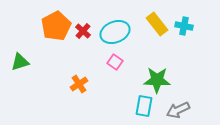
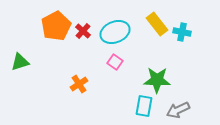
cyan cross: moved 2 px left, 6 px down
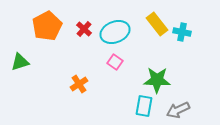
orange pentagon: moved 9 px left
red cross: moved 1 px right, 2 px up
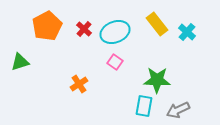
cyan cross: moved 5 px right; rotated 30 degrees clockwise
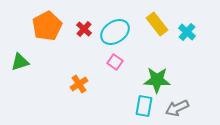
cyan ellipse: rotated 12 degrees counterclockwise
gray arrow: moved 1 px left, 2 px up
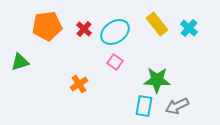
orange pentagon: rotated 20 degrees clockwise
cyan cross: moved 2 px right, 4 px up
gray arrow: moved 2 px up
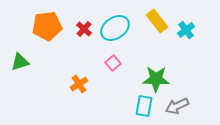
yellow rectangle: moved 3 px up
cyan cross: moved 3 px left, 2 px down; rotated 12 degrees clockwise
cyan ellipse: moved 4 px up
pink square: moved 2 px left, 1 px down; rotated 14 degrees clockwise
green star: moved 1 px left, 1 px up
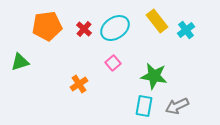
green star: moved 2 px left, 3 px up; rotated 8 degrees clockwise
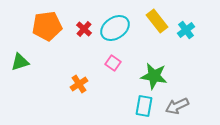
pink square: rotated 14 degrees counterclockwise
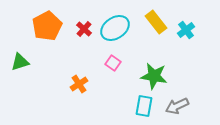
yellow rectangle: moved 1 px left, 1 px down
orange pentagon: rotated 20 degrees counterclockwise
